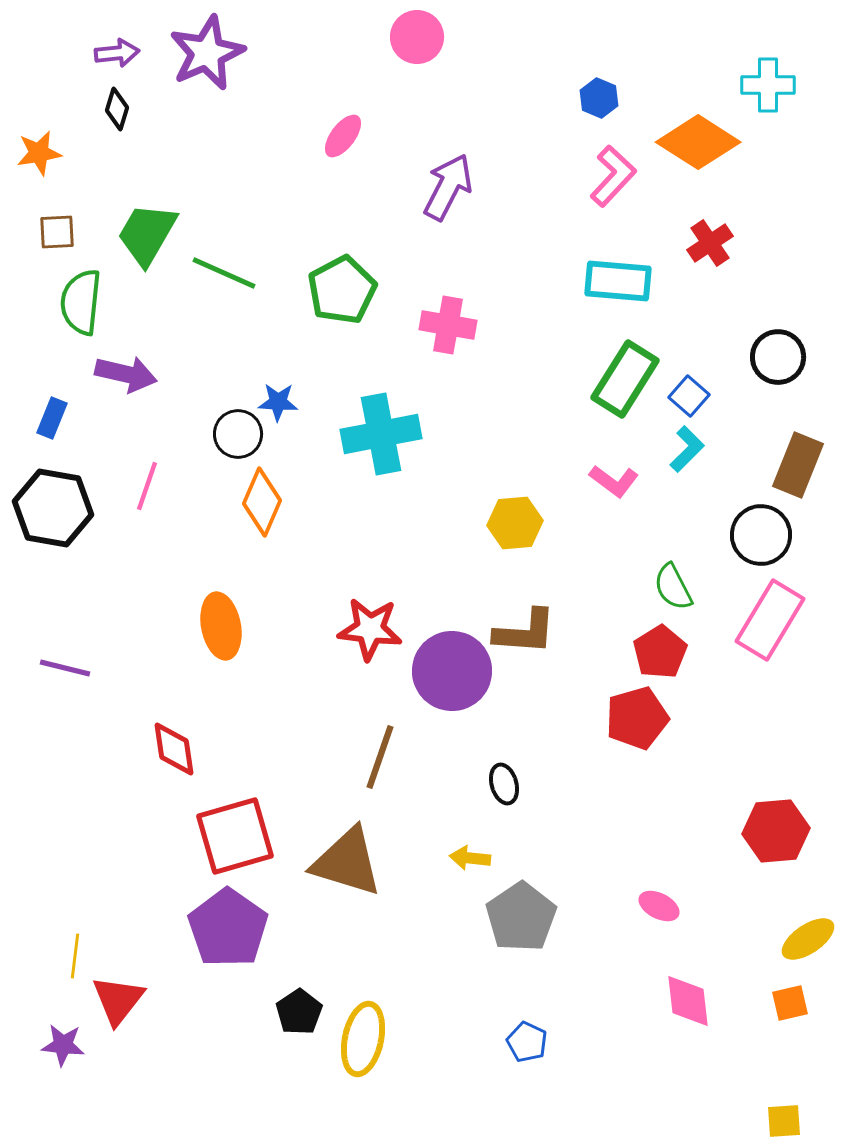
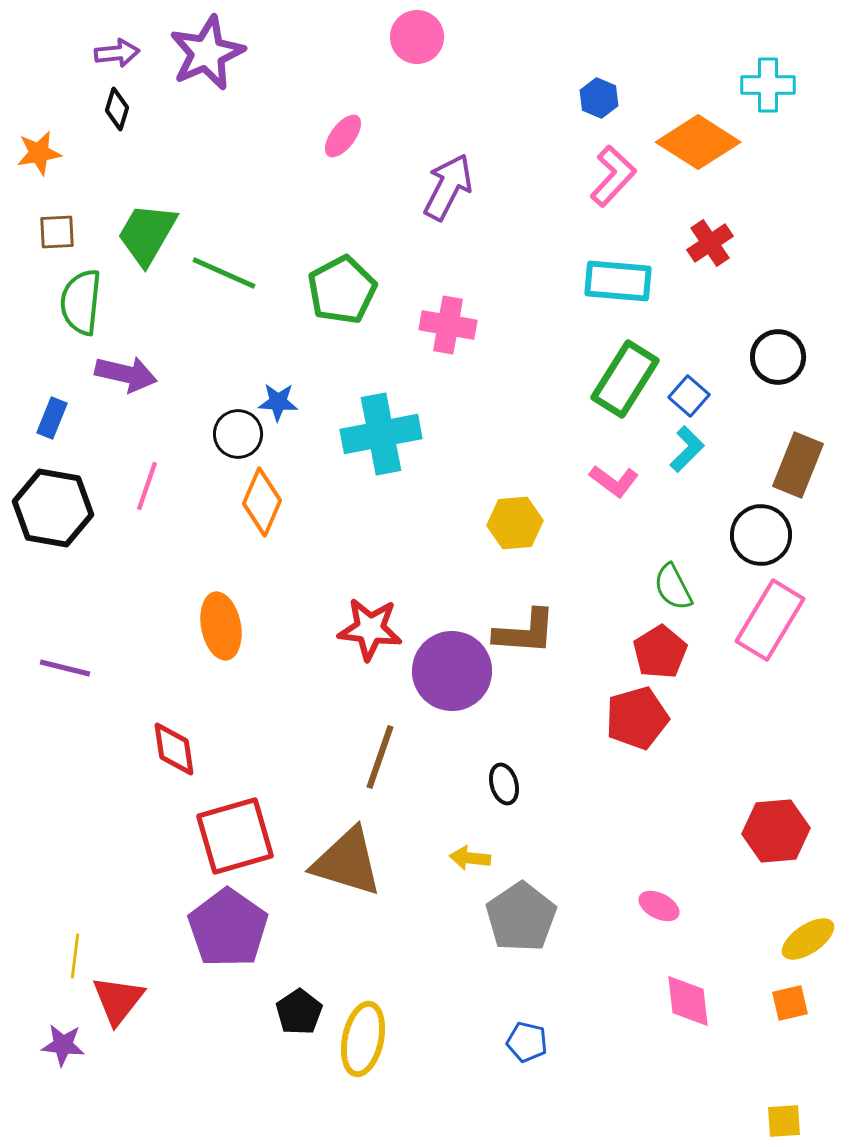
blue pentagon at (527, 1042): rotated 12 degrees counterclockwise
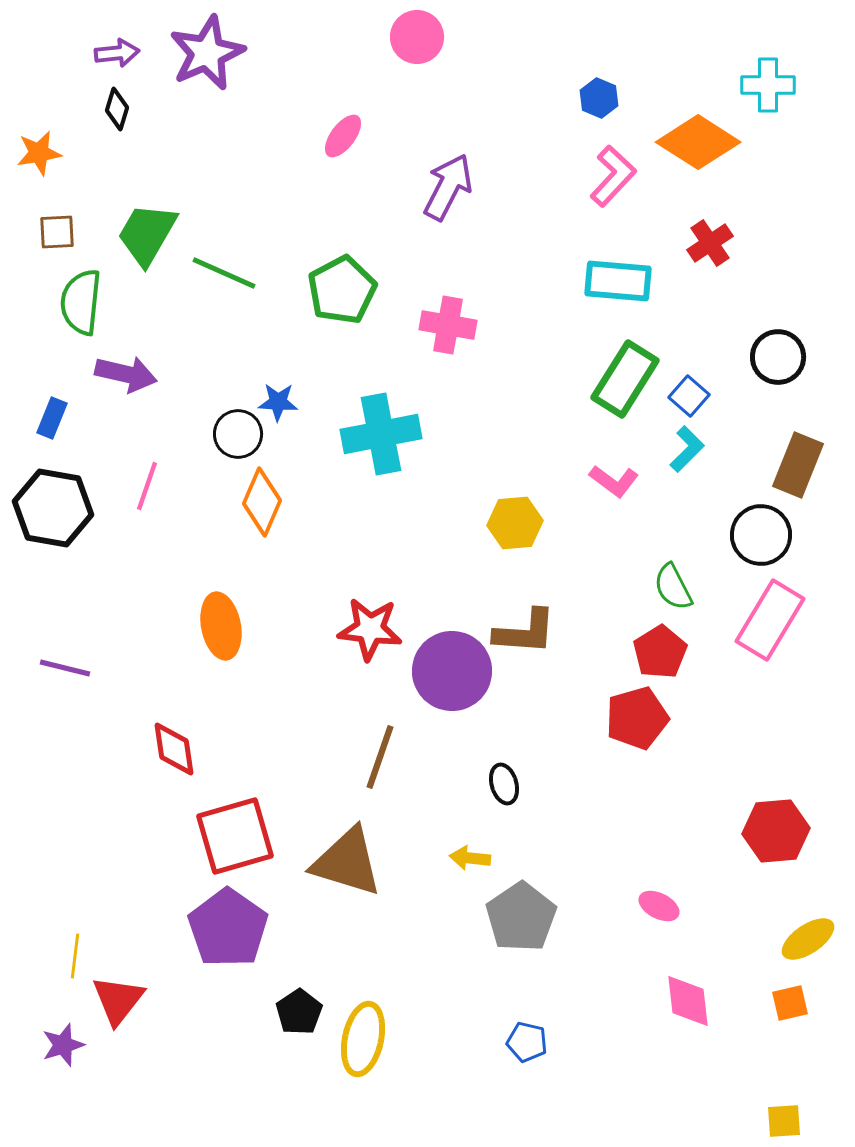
purple star at (63, 1045): rotated 24 degrees counterclockwise
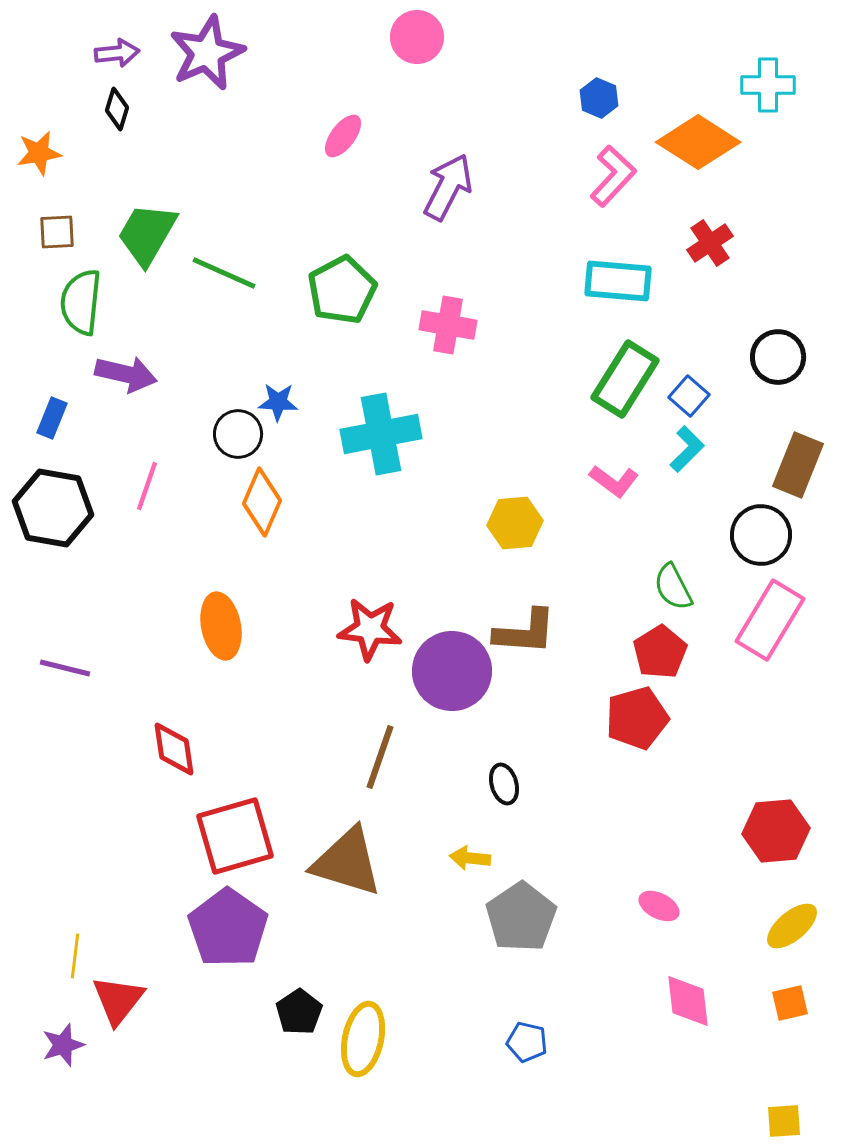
yellow ellipse at (808, 939): moved 16 px left, 13 px up; rotated 6 degrees counterclockwise
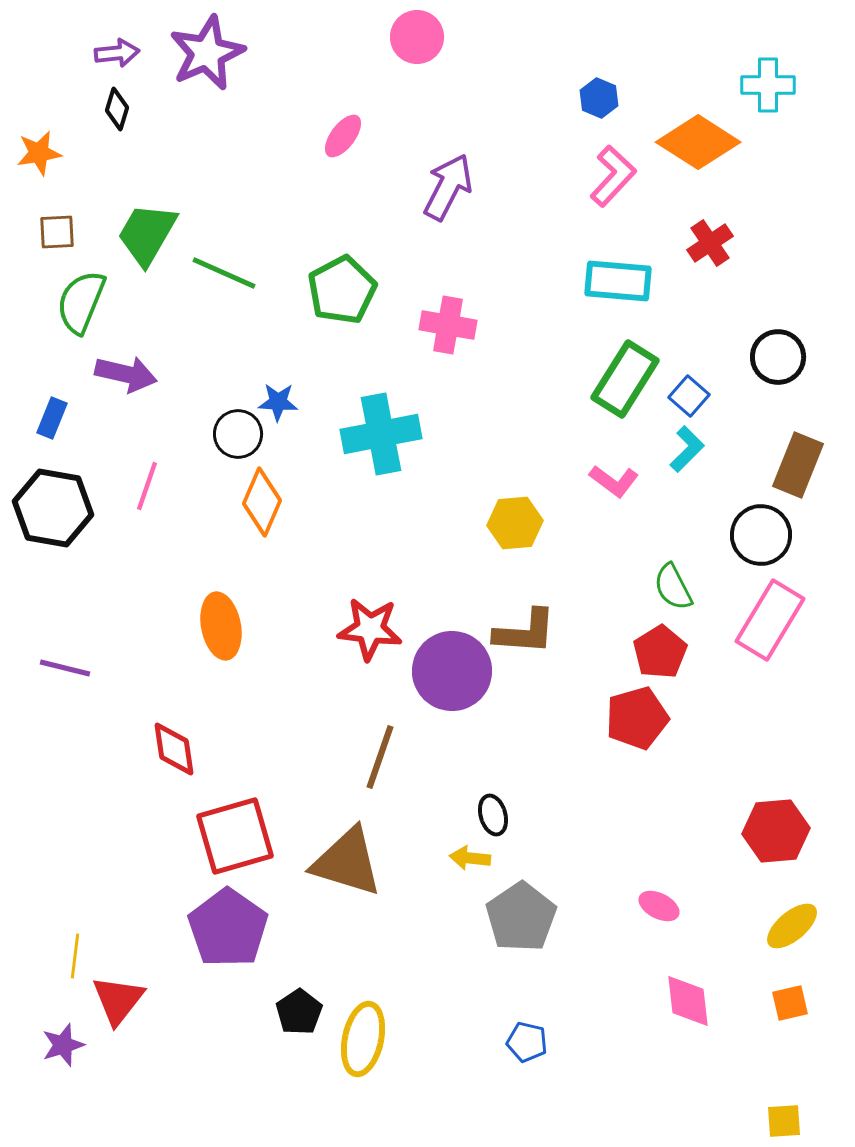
green semicircle at (81, 302): rotated 16 degrees clockwise
black ellipse at (504, 784): moved 11 px left, 31 px down
